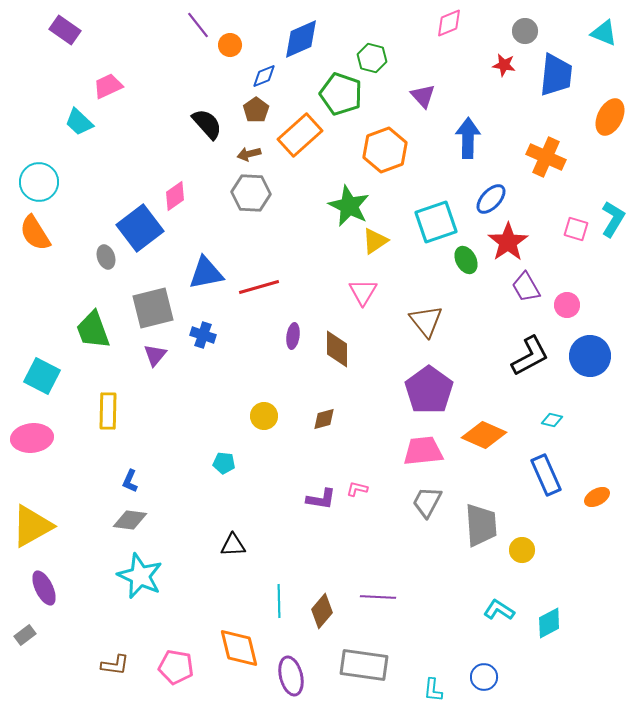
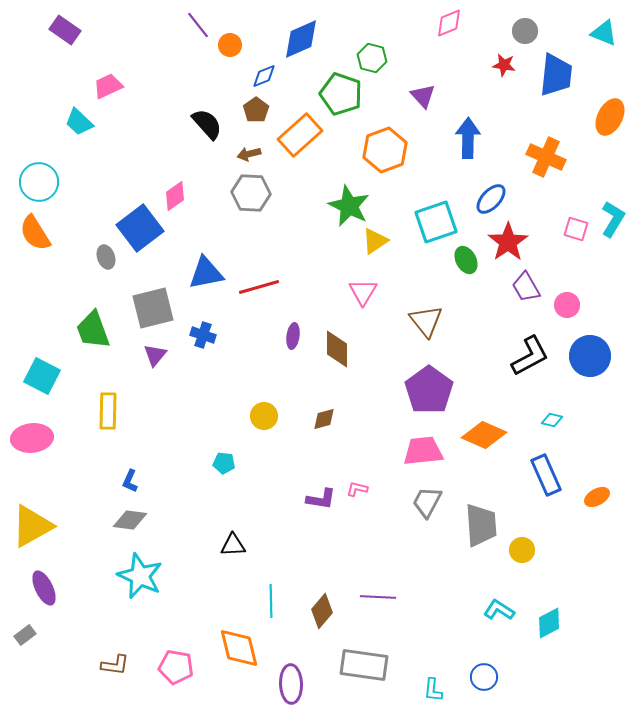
cyan line at (279, 601): moved 8 px left
purple ellipse at (291, 676): moved 8 px down; rotated 12 degrees clockwise
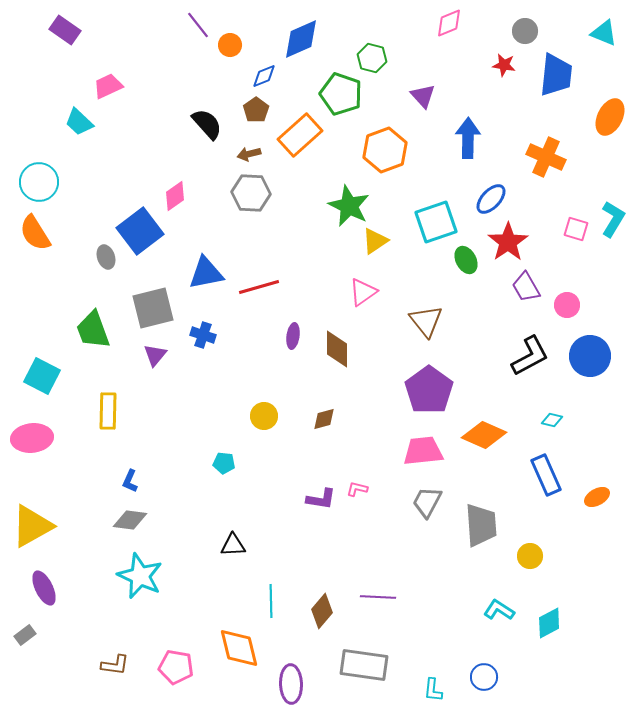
blue square at (140, 228): moved 3 px down
pink triangle at (363, 292): rotated 24 degrees clockwise
yellow circle at (522, 550): moved 8 px right, 6 px down
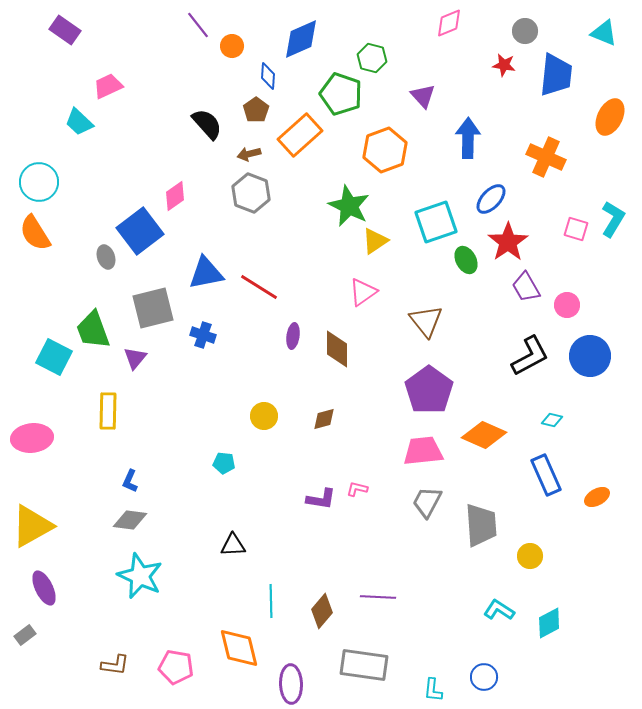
orange circle at (230, 45): moved 2 px right, 1 px down
blue diamond at (264, 76): moved 4 px right; rotated 64 degrees counterclockwise
gray hexagon at (251, 193): rotated 18 degrees clockwise
red line at (259, 287): rotated 48 degrees clockwise
purple triangle at (155, 355): moved 20 px left, 3 px down
cyan square at (42, 376): moved 12 px right, 19 px up
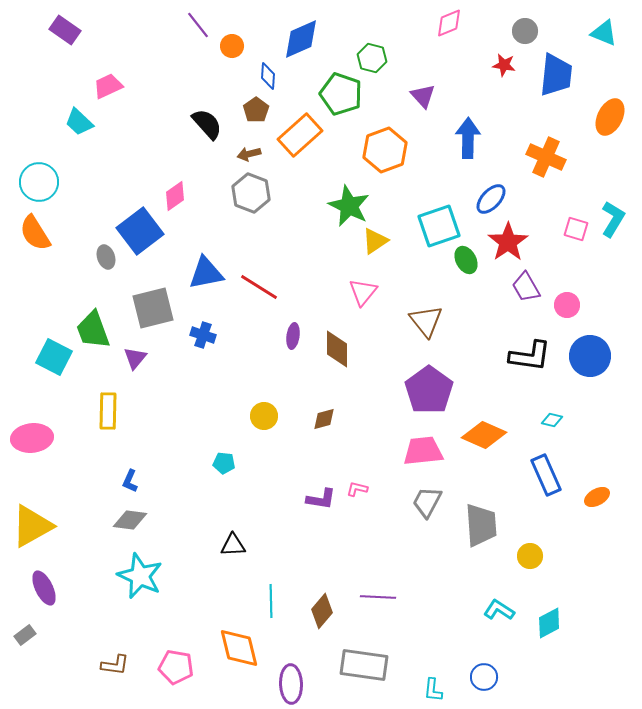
cyan square at (436, 222): moved 3 px right, 4 px down
pink triangle at (363, 292): rotated 16 degrees counterclockwise
black L-shape at (530, 356): rotated 36 degrees clockwise
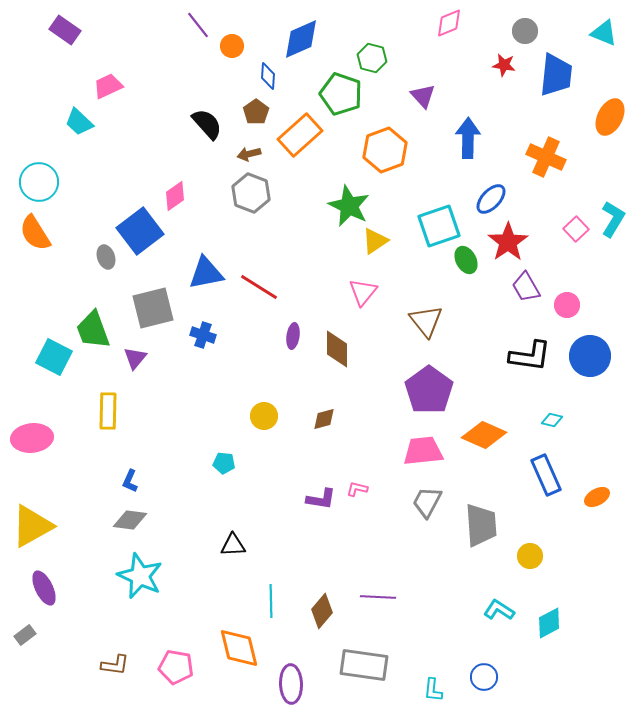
brown pentagon at (256, 110): moved 2 px down
pink square at (576, 229): rotated 30 degrees clockwise
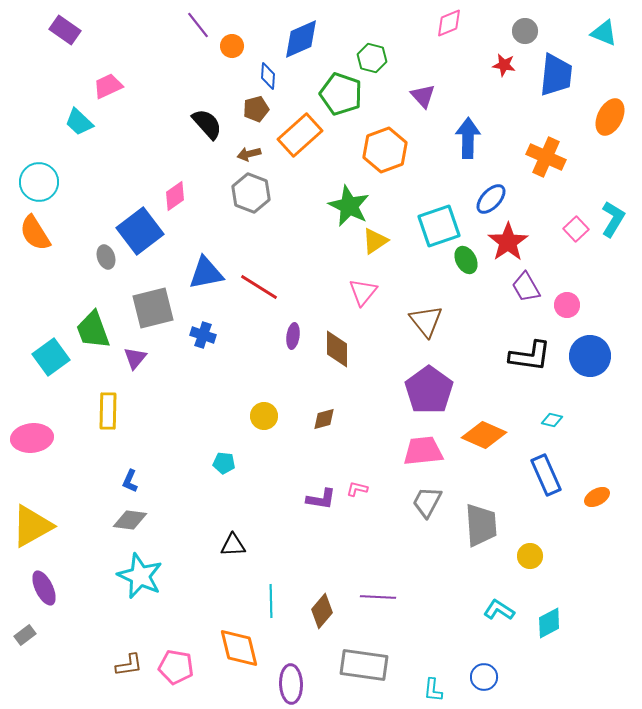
brown pentagon at (256, 112): moved 3 px up; rotated 20 degrees clockwise
cyan square at (54, 357): moved 3 px left; rotated 27 degrees clockwise
brown L-shape at (115, 665): moved 14 px right; rotated 16 degrees counterclockwise
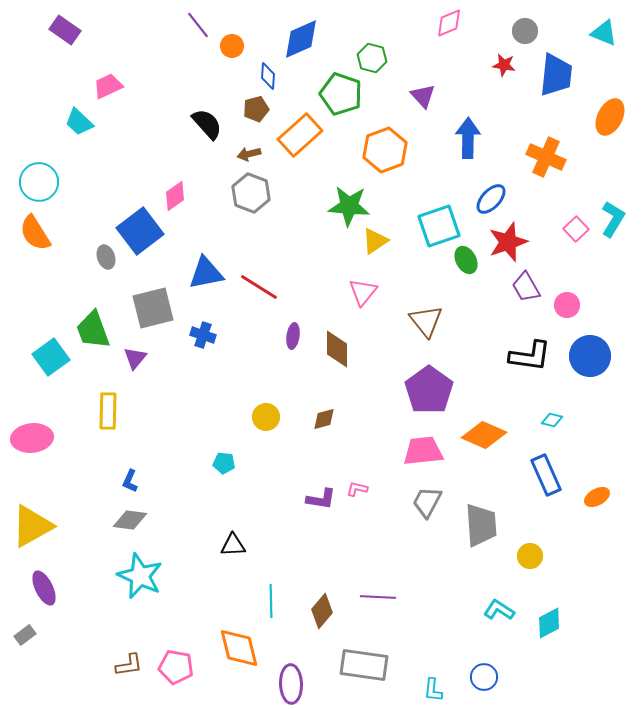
green star at (349, 206): rotated 21 degrees counterclockwise
red star at (508, 242): rotated 15 degrees clockwise
yellow circle at (264, 416): moved 2 px right, 1 px down
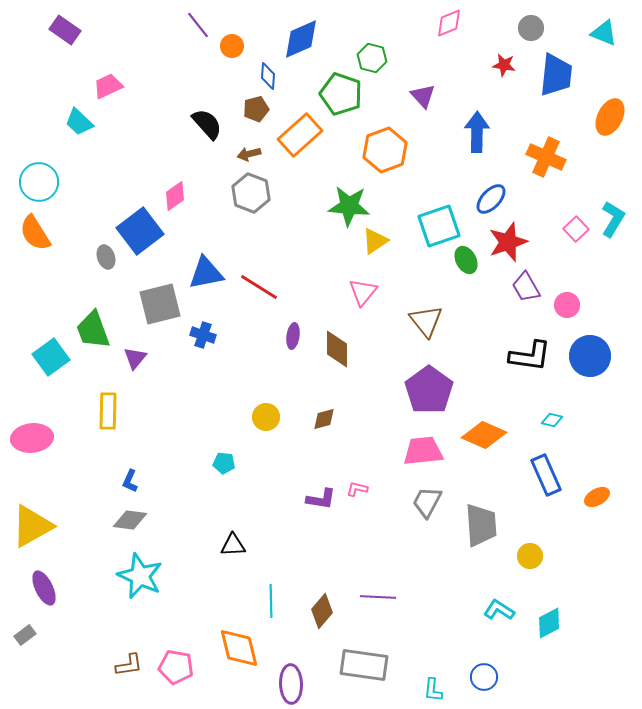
gray circle at (525, 31): moved 6 px right, 3 px up
blue arrow at (468, 138): moved 9 px right, 6 px up
gray square at (153, 308): moved 7 px right, 4 px up
